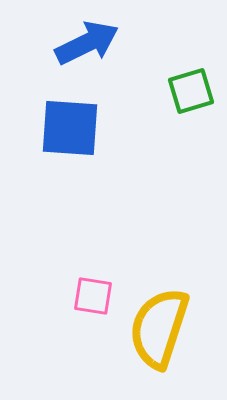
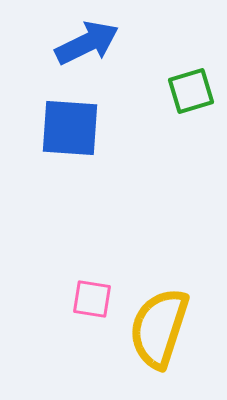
pink square: moved 1 px left, 3 px down
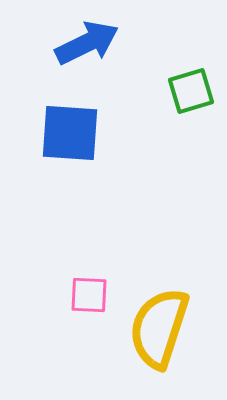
blue square: moved 5 px down
pink square: moved 3 px left, 4 px up; rotated 6 degrees counterclockwise
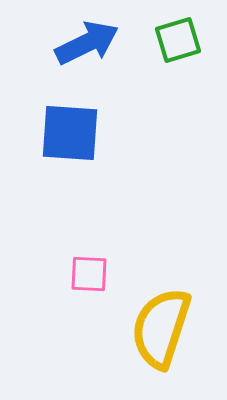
green square: moved 13 px left, 51 px up
pink square: moved 21 px up
yellow semicircle: moved 2 px right
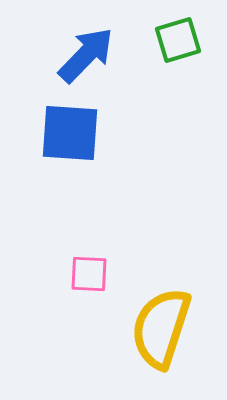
blue arrow: moved 1 px left, 12 px down; rotated 20 degrees counterclockwise
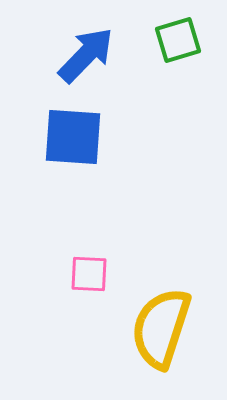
blue square: moved 3 px right, 4 px down
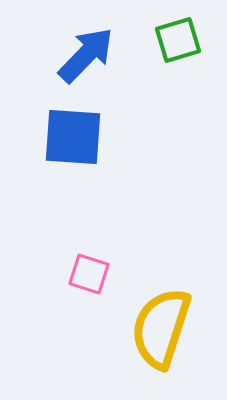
pink square: rotated 15 degrees clockwise
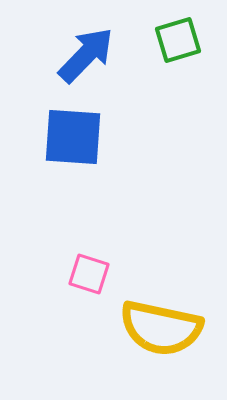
yellow semicircle: rotated 96 degrees counterclockwise
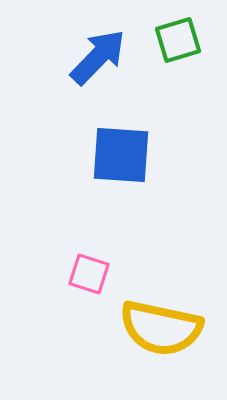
blue arrow: moved 12 px right, 2 px down
blue square: moved 48 px right, 18 px down
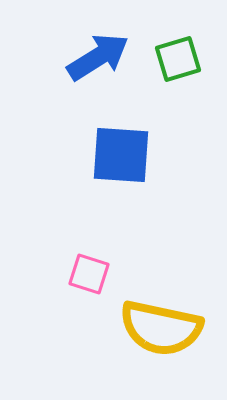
green square: moved 19 px down
blue arrow: rotated 14 degrees clockwise
